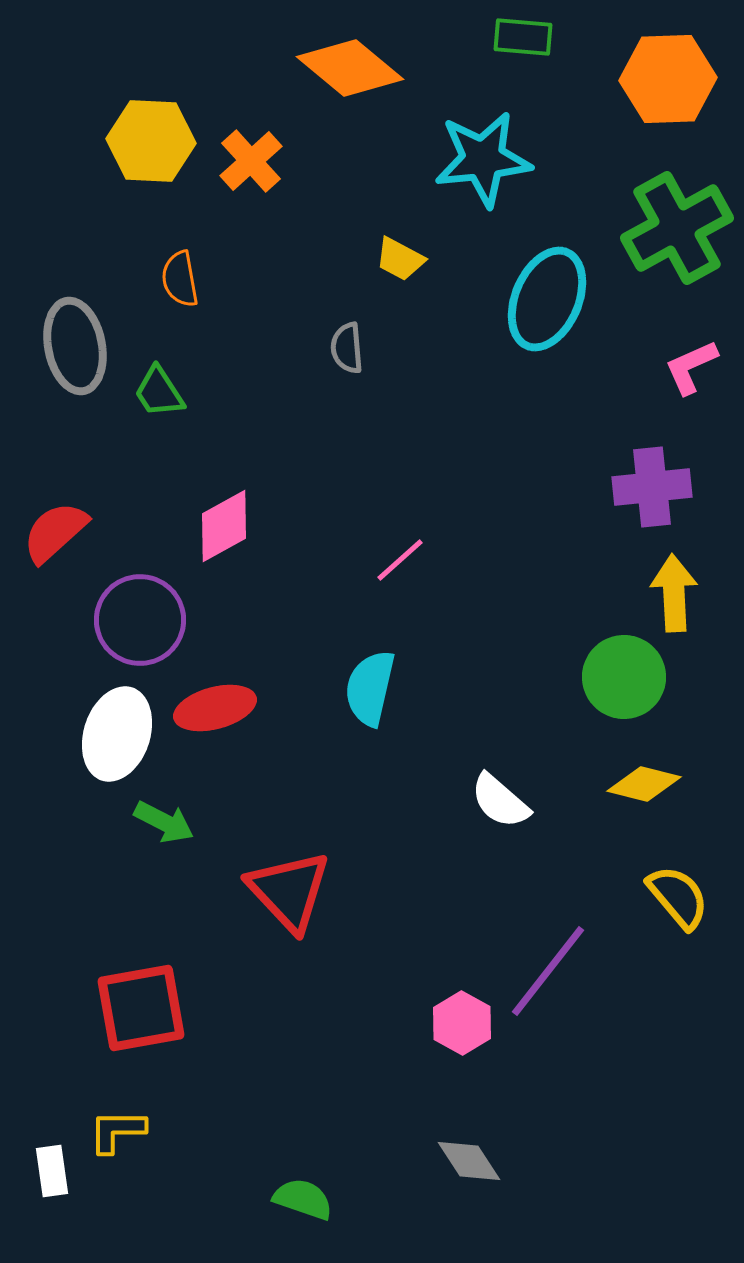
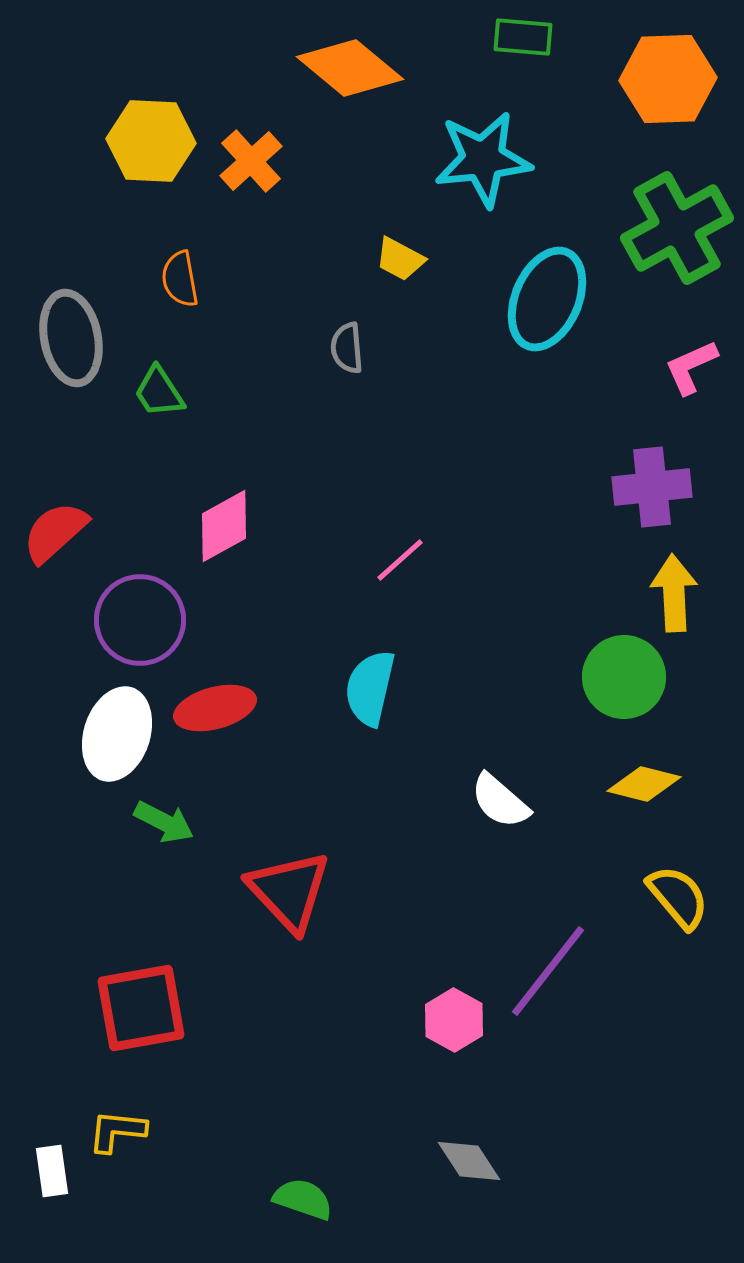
gray ellipse: moved 4 px left, 8 px up
pink hexagon: moved 8 px left, 3 px up
yellow L-shape: rotated 6 degrees clockwise
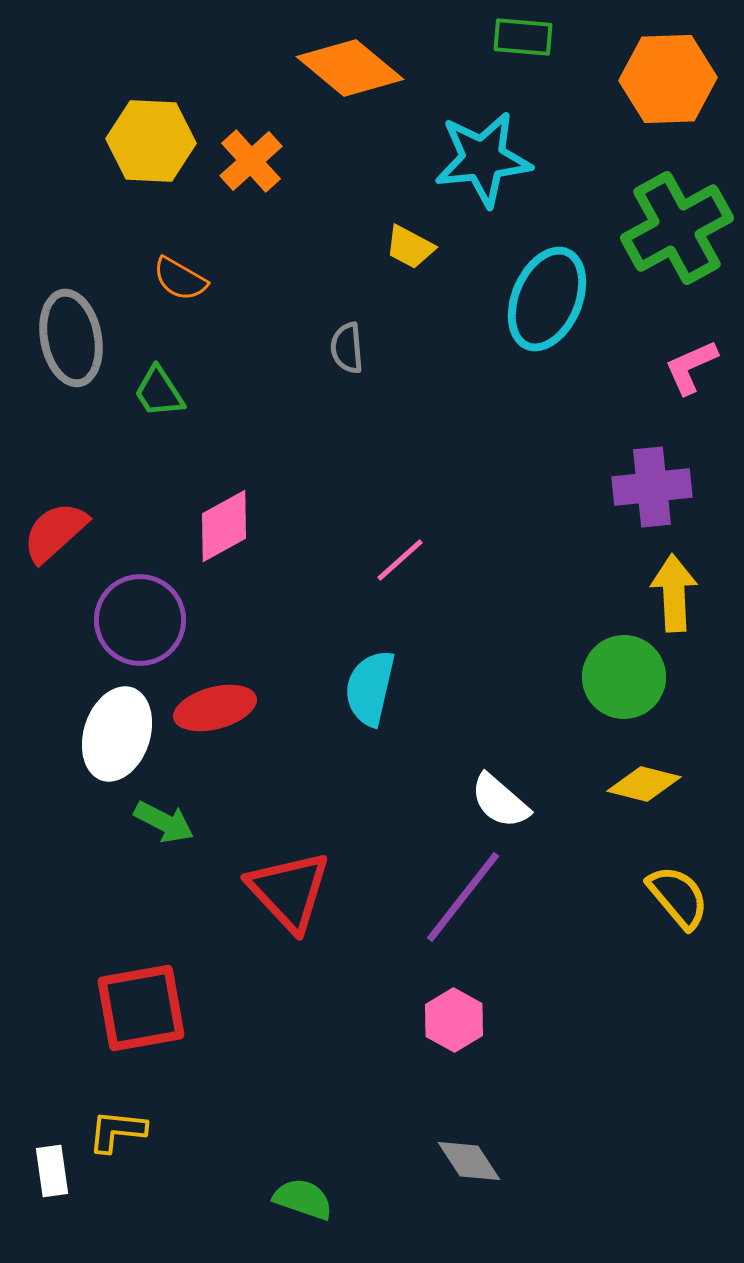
yellow trapezoid: moved 10 px right, 12 px up
orange semicircle: rotated 50 degrees counterclockwise
purple line: moved 85 px left, 74 px up
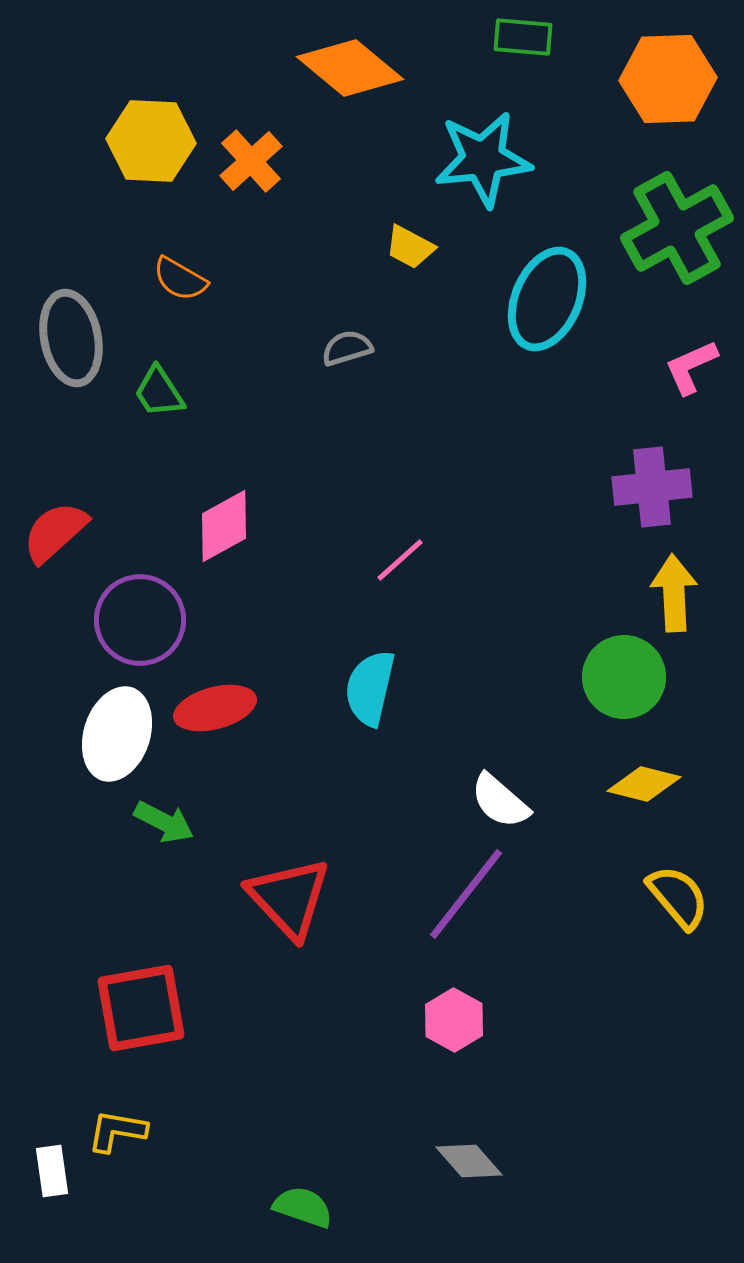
gray semicircle: rotated 78 degrees clockwise
red triangle: moved 7 px down
purple line: moved 3 px right, 3 px up
yellow L-shape: rotated 4 degrees clockwise
gray diamond: rotated 8 degrees counterclockwise
green semicircle: moved 8 px down
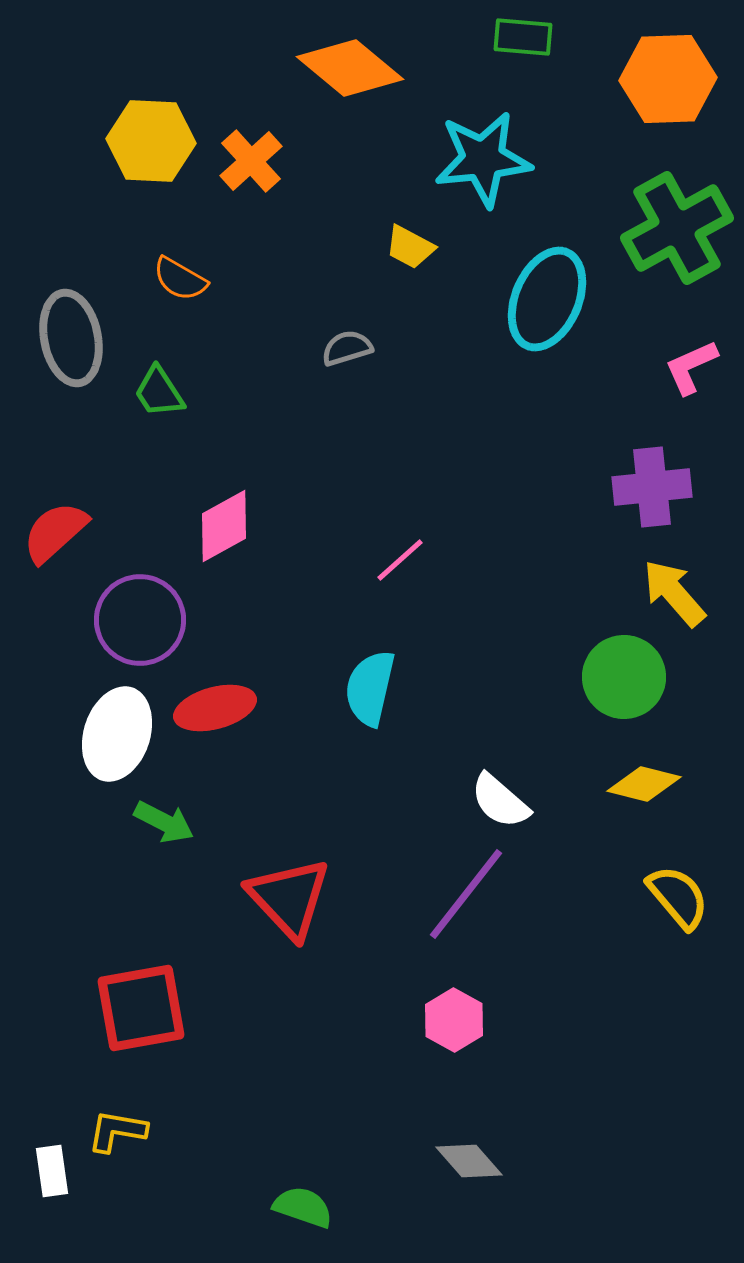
yellow arrow: rotated 38 degrees counterclockwise
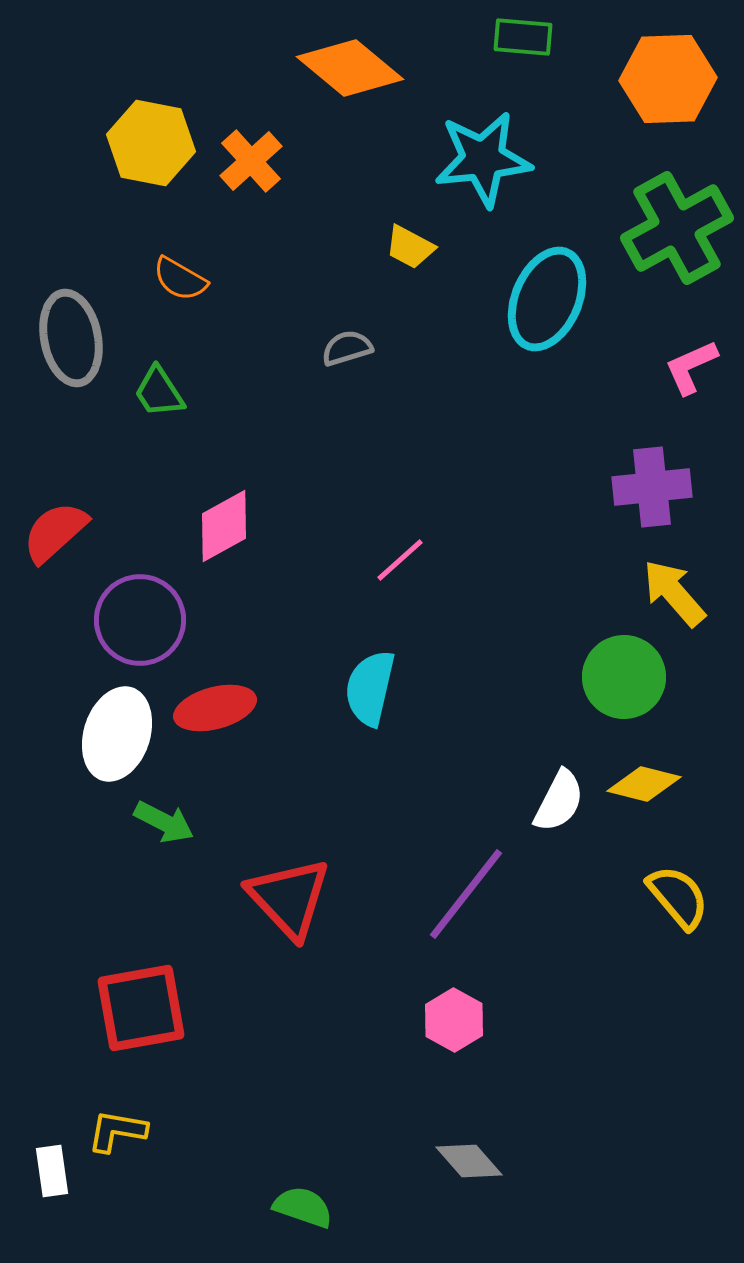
yellow hexagon: moved 2 px down; rotated 8 degrees clockwise
white semicircle: moved 59 px right; rotated 104 degrees counterclockwise
